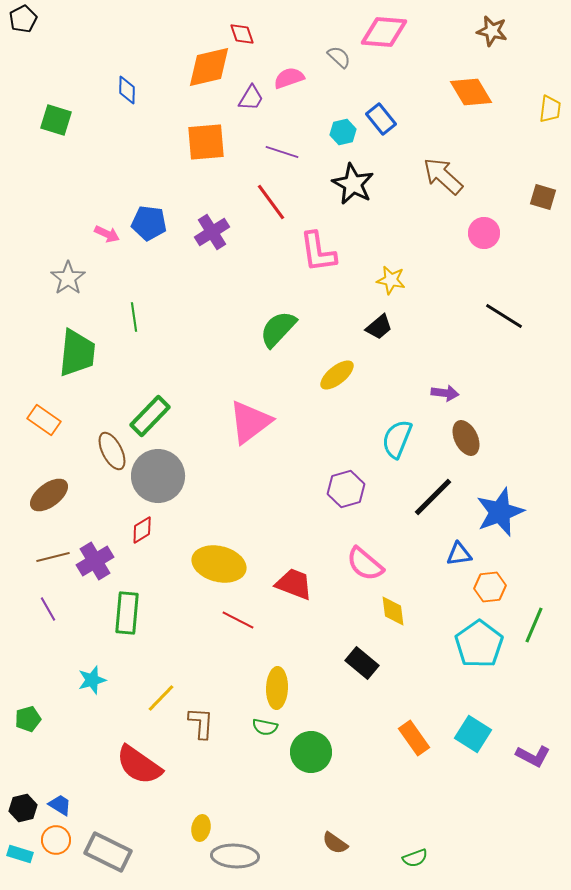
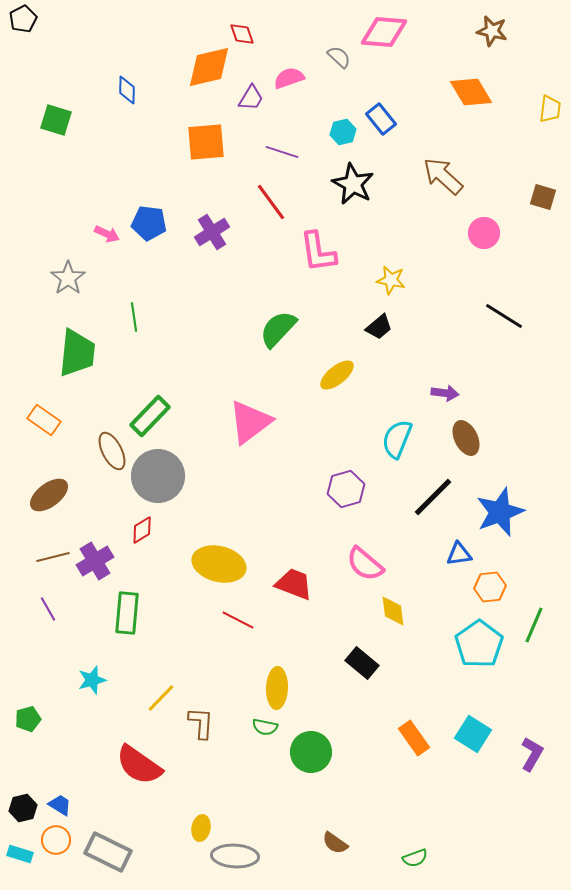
purple L-shape at (533, 756): moved 1 px left, 2 px up; rotated 88 degrees counterclockwise
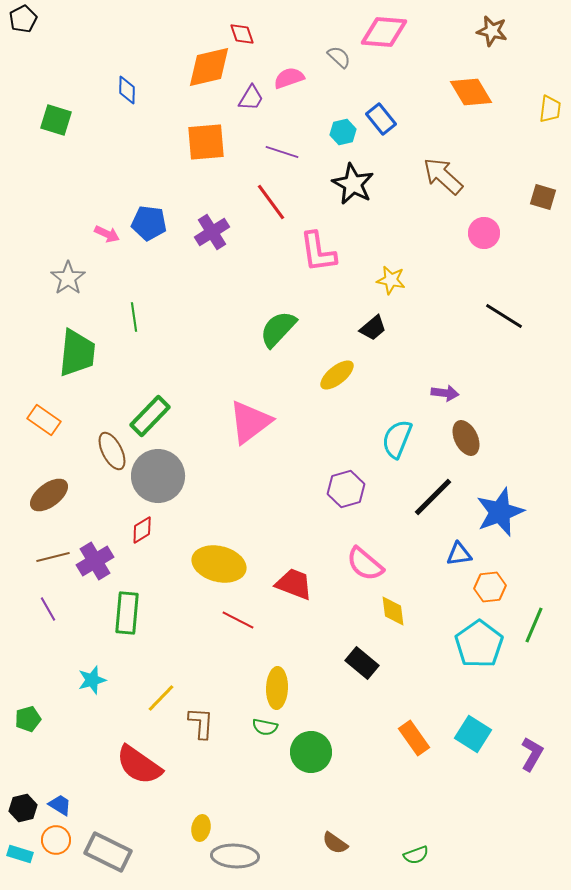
black trapezoid at (379, 327): moved 6 px left, 1 px down
green semicircle at (415, 858): moved 1 px right, 3 px up
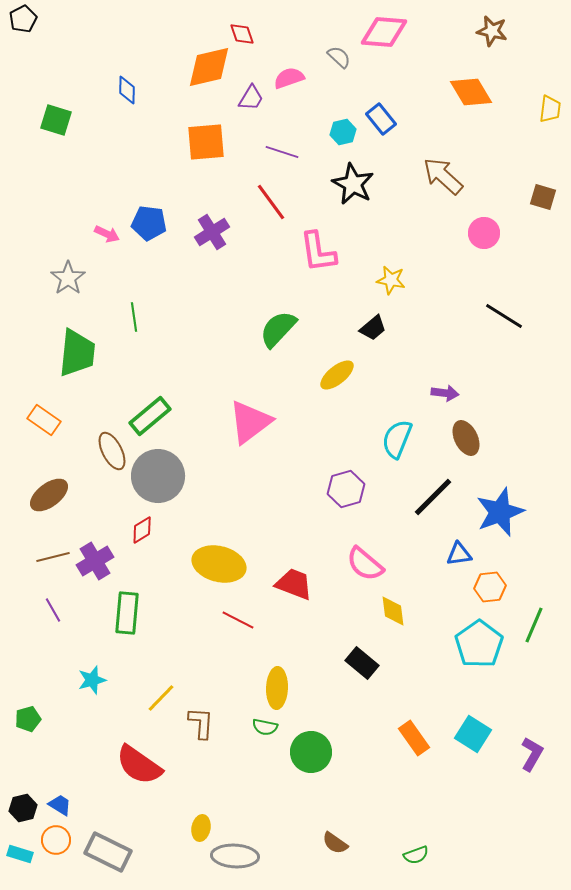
green rectangle at (150, 416): rotated 6 degrees clockwise
purple line at (48, 609): moved 5 px right, 1 px down
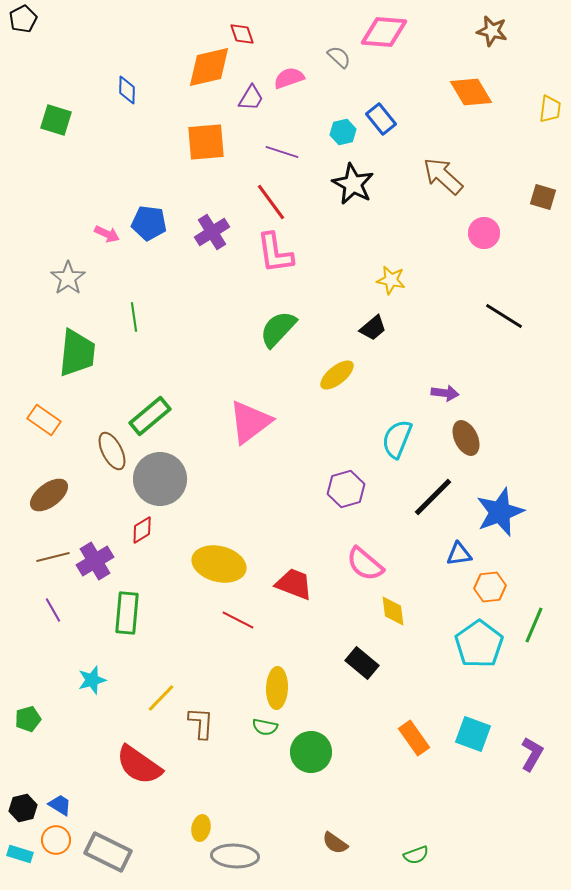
pink L-shape at (318, 252): moved 43 px left, 1 px down
gray circle at (158, 476): moved 2 px right, 3 px down
cyan square at (473, 734): rotated 12 degrees counterclockwise
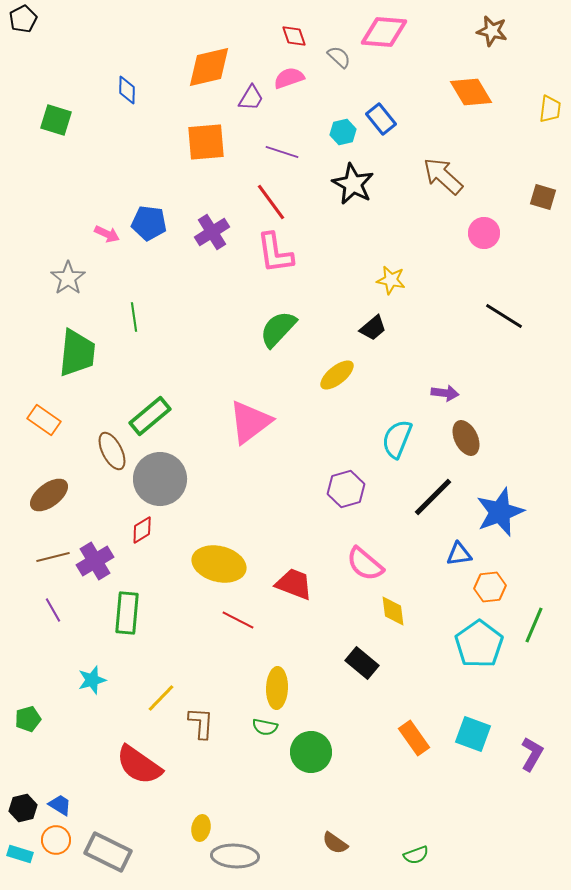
red diamond at (242, 34): moved 52 px right, 2 px down
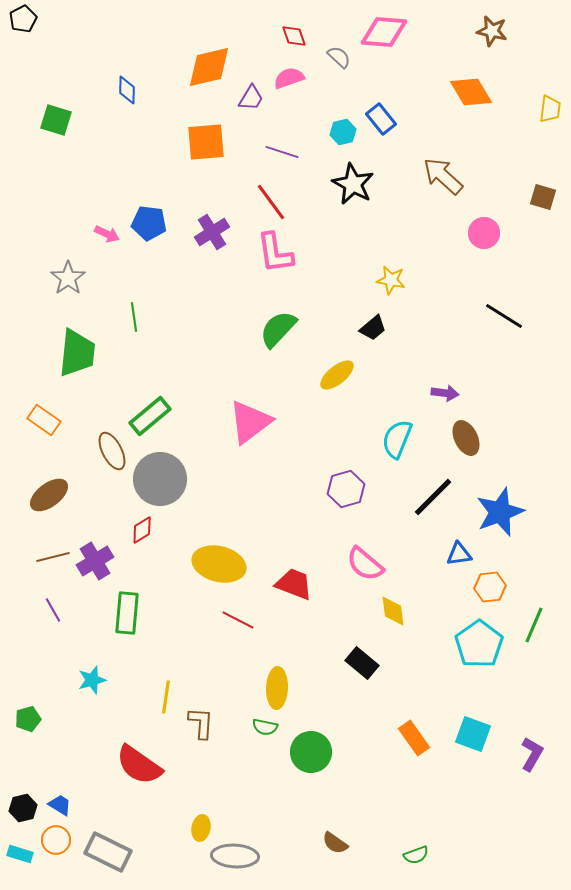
yellow line at (161, 698): moved 5 px right, 1 px up; rotated 36 degrees counterclockwise
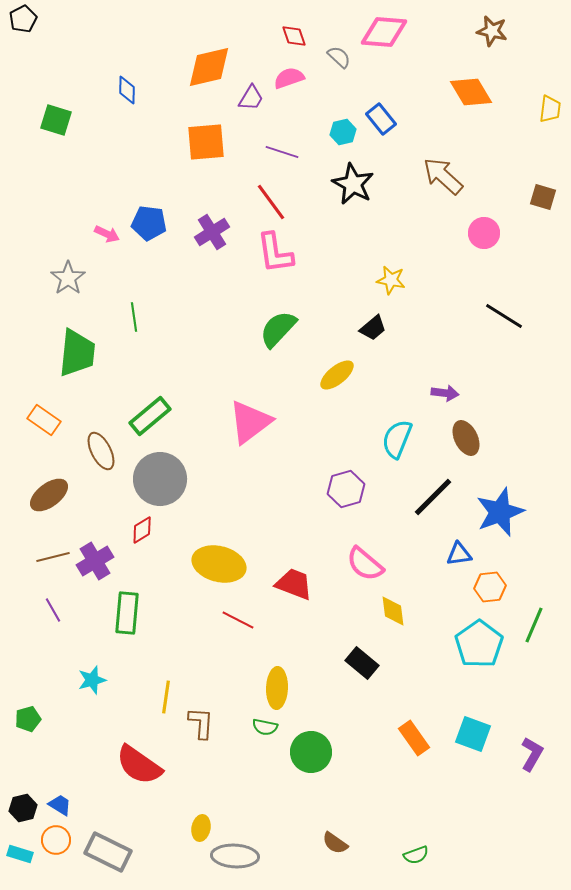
brown ellipse at (112, 451): moved 11 px left
